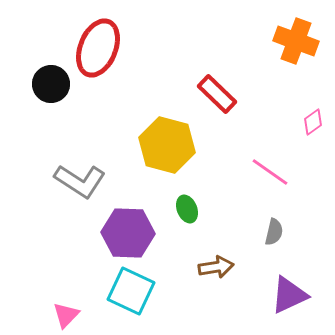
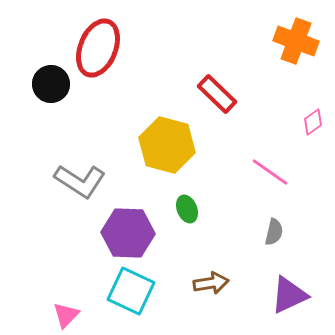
brown arrow: moved 5 px left, 16 px down
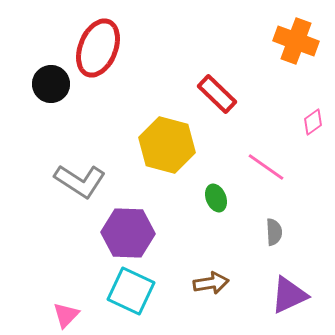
pink line: moved 4 px left, 5 px up
green ellipse: moved 29 px right, 11 px up
gray semicircle: rotated 16 degrees counterclockwise
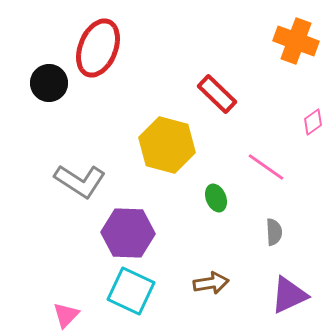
black circle: moved 2 px left, 1 px up
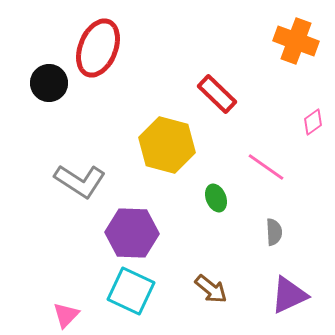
purple hexagon: moved 4 px right
brown arrow: moved 6 px down; rotated 48 degrees clockwise
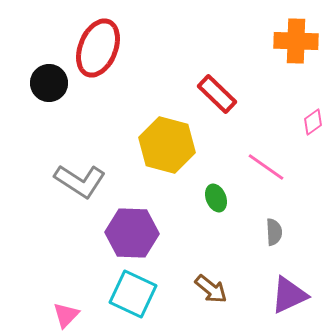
orange cross: rotated 18 degrees counterclockwise
cyan square: moved 2 px right, 3 px down
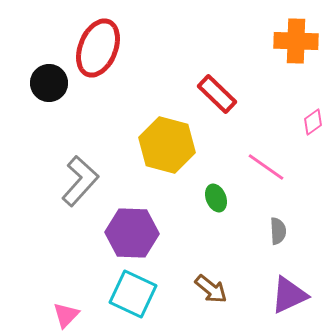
gray L-shape: rotated 81 degrees counterclockwise
gray semicircle: moved 4 px right, 1 px up
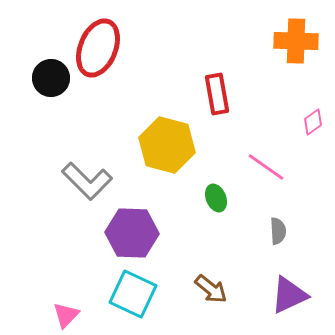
black circle: moved 2 px right, 5 px up
red rectangle: rotated 36 degrees clockwise
gray L-shape: moved 7 px right; rotated 93 degrees clockwise
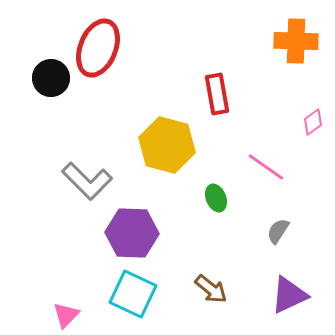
gray semicircle: rotated 144 degrees counterclockwise
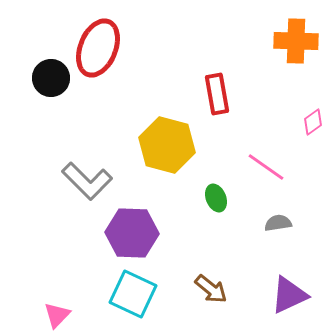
gray semicircle: moved 8 px up; rotated 48 degrees clockwise
pink triangle: moved 9 px left
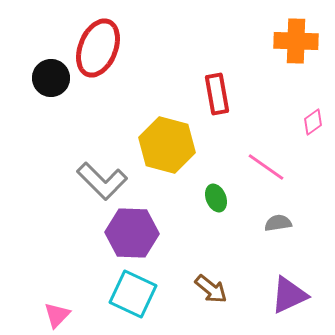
gray L-shape: moved 15 px right
